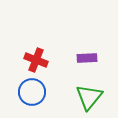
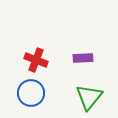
purple rectangle: moved 4 px left
blue circle: moved 1 px left, 1 px down
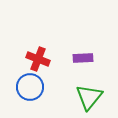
red cross: moved 2 px right, 1 px up
blue circle: moved 1 px left, 6 px up
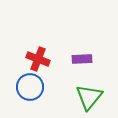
purple rectangle: moved 1 px left, 1 px down
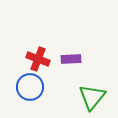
purple rectangle: moved 11 px left
green triangle: moved 3 px right
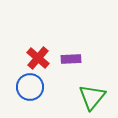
red cross: moved 1 px up; rotated 20 degrees clockwise
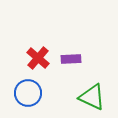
blue circle: moved 2 px left, 6 px down
green triangle: rotated 44 degrees counterclockwise
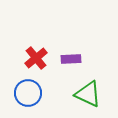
red cross: moved 2 px left; rotated 10 degrees clockwise
green triangle: moved 4 px left, 3 px up
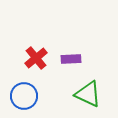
blue circle: moved 4 px left, 3 px down
